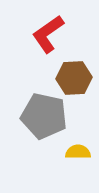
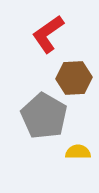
gray pentagon: rotated 18 degrees clockwise
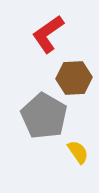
yellow semicircle: rotated 55 degrees clockwise
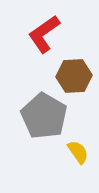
red L-shape: moved 4 px left
brown hexagon: moved 2 px up
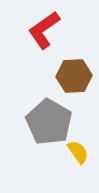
red L-shape: moved 4 px up
gray pentagon: moved 5 px right, 6 px down
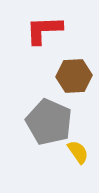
red L-shape: rotated 33 degrees clockwise
gray pentagon: rotated 6 degrees counterclockwise
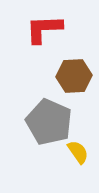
red L-shape: moved 1 px up
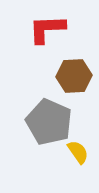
red L-shape: moved 3 px right
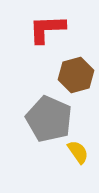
brown hexagon: moved 2 px right, 1 px up; rotated 12 degrees counterclockwise
gray pentagon: moved 3 px up
